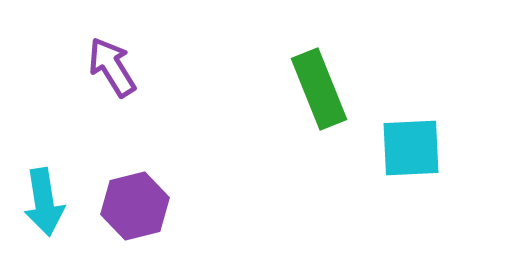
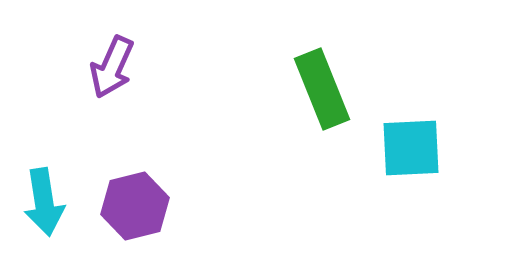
purple arrow: rotated 124 degrees counterclockwise
green rectangle: moved 3 px right
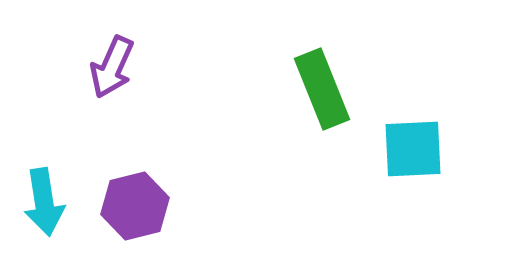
cyan square: moved 2 px right, 1 px down
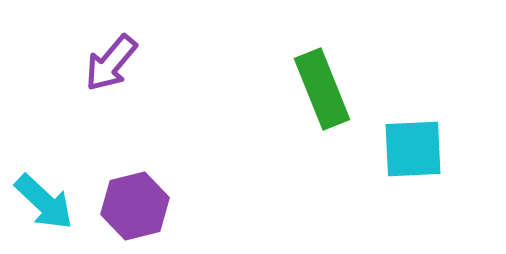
purple arrow: moved 1 px left, 4 px up; rotated 16 degrees clockwise
cyan arrow: rotated 38 degrees counterclockwise
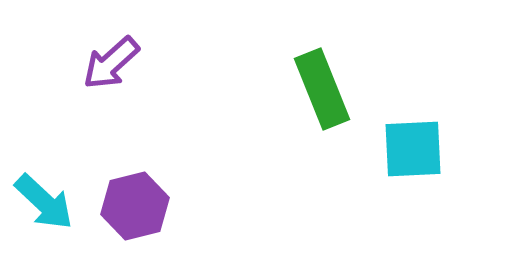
purple arrow: rotated 8 degrees clockwise
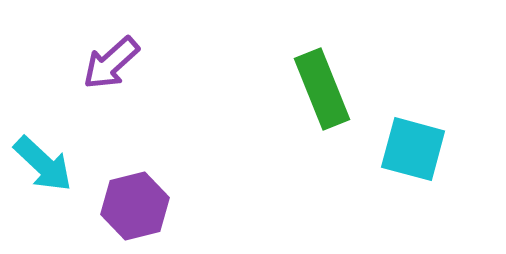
cyan square: rotated 18 degrees clockwise
cyan arrow: moved 1 px left, 38 px up
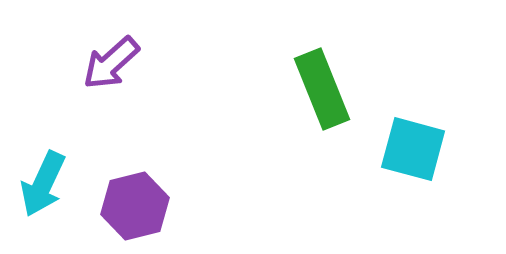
cyan arrow: moved 20 px down; rotated 72 degrees clockwise
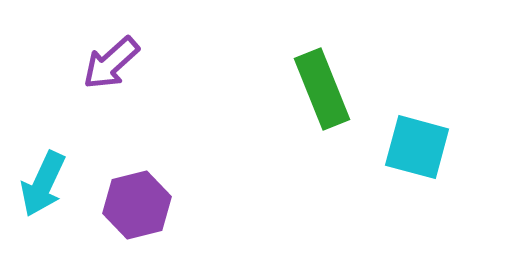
cyan square: moved 4 px right, 2 px up
purple hexagon: moved 2 px right, 1 px up
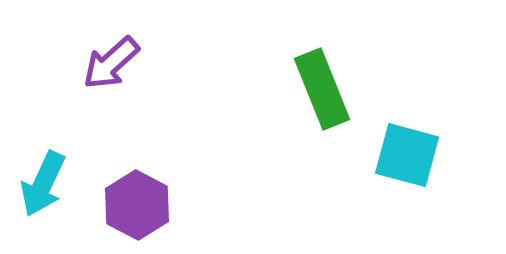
cyan square: moved 10 px left, 8 px down
purple hexagon: rotated 18 degrees counterclockwise
